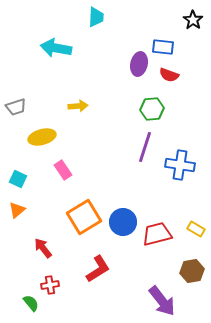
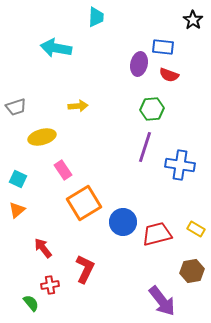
orange square: moved 14 px up
red L-shape: moved 13 px left; rotated 32 degrees counterclockwise
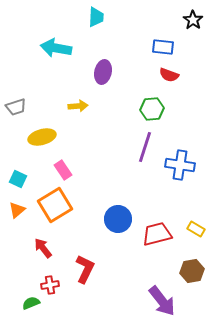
purple ellipse: moved 36 px left, 8 px down
orange square: moved 29 px left, 2 px down
blue circle: moved 5 px left, 3 px up
green semicircle: rotated 72 degrees counterclockwise
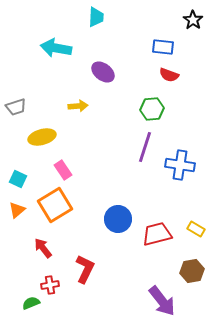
purple ellipse: rotated 65 degrees counterclockwise
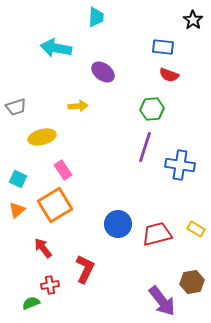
blue circle: moved 5 px down
brown hexagon: moved 11 px down
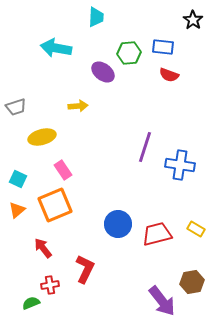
green hexagon: moved 23 px left, 56 px up
orange square: rotated 8 degrees clockwise
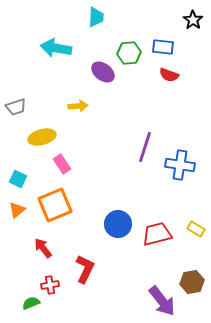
pink rectangle: moved 1 px left, 6 px up
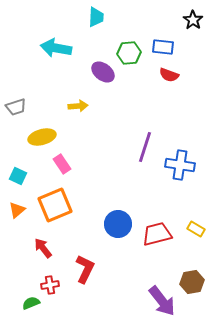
cyan square: moved 3 px up
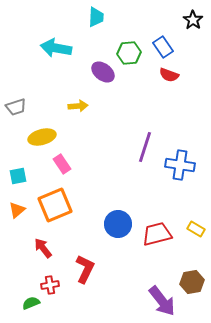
blue rectangle: rotated 50 degrees clockwise
cyan square: rotated 36 degrees counterclockwise
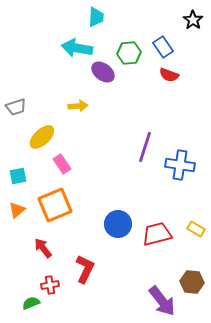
cyan arrow: moved 21 px right
yellow ellipse: rotated 28 degrees counterclockwise
brown hexagon: rotated 15 degrees clockwise
